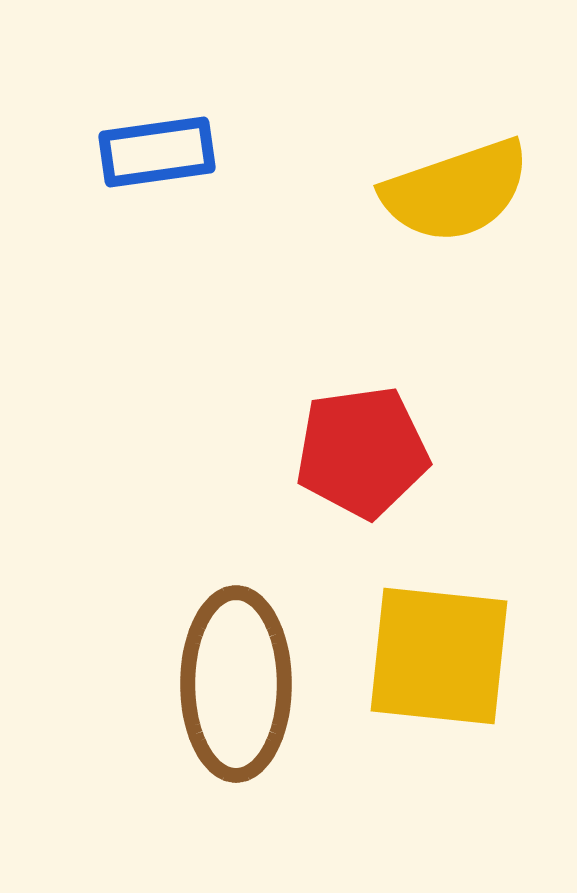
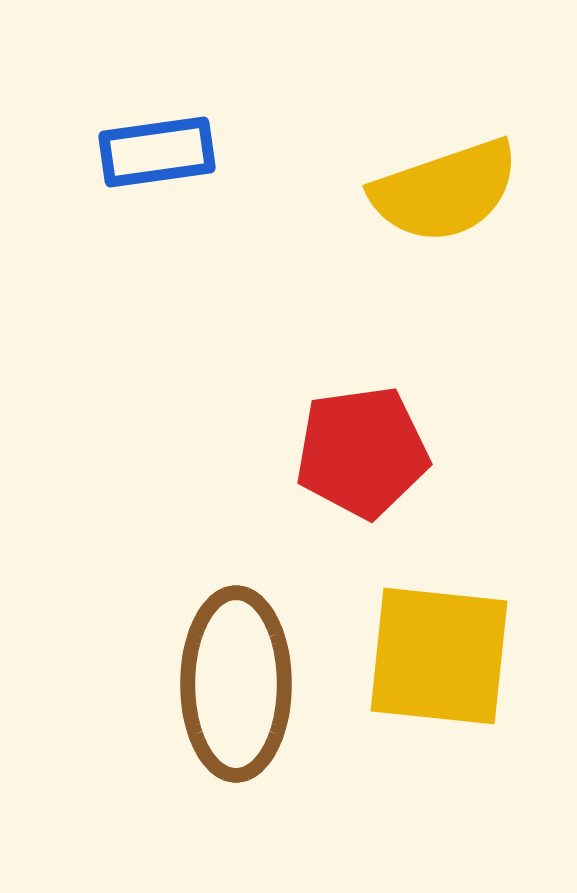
yellow semicircle: moved 11 px left
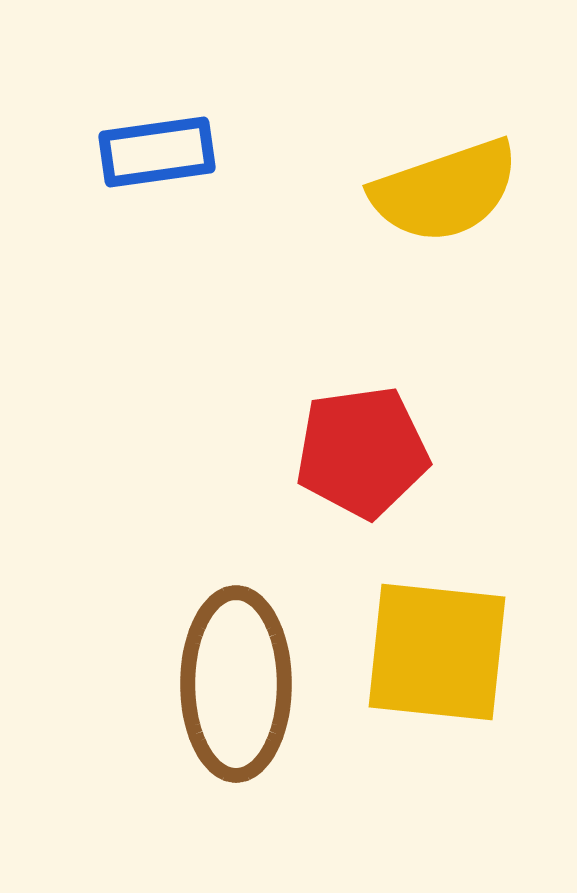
yellow square: moved 2 px left, 4 px up
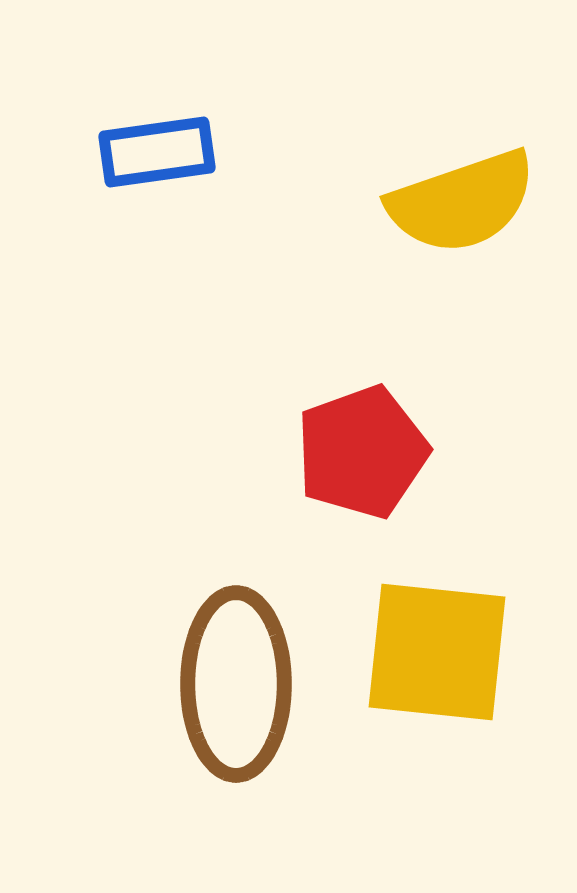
yellow semicircle: moved 17 px right, 11 px down
red pentagon: rotated 12 degrees counterclockwise
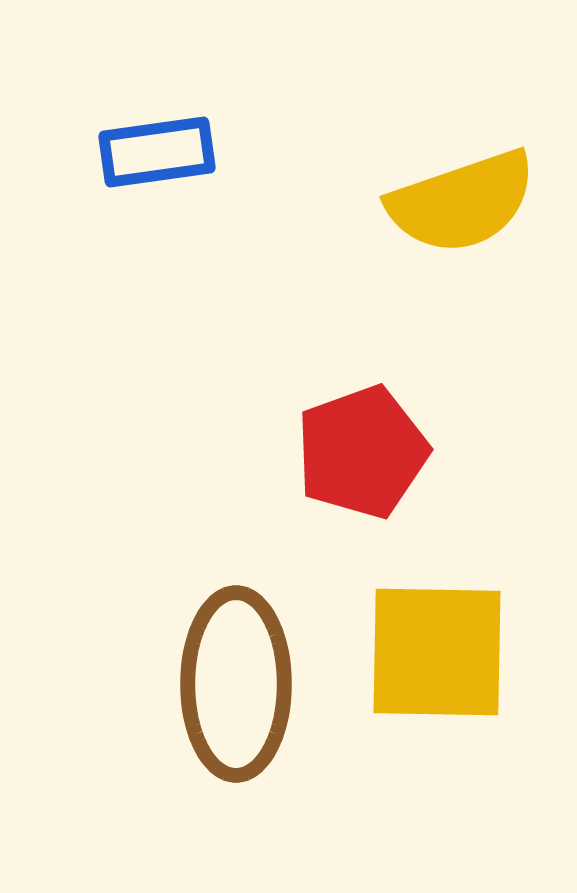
yellow square: rotated 5 degrees counterclockwise
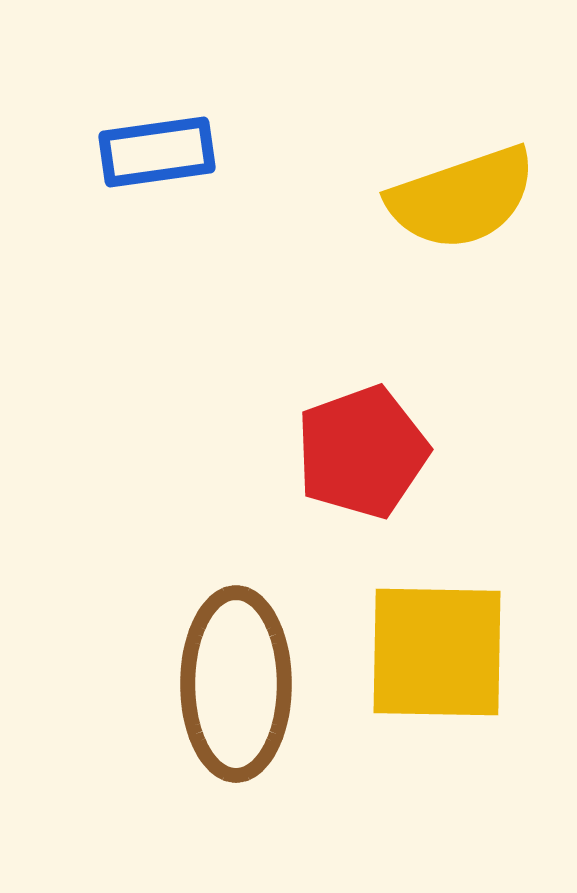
yellow semicircle: moved 4 px up
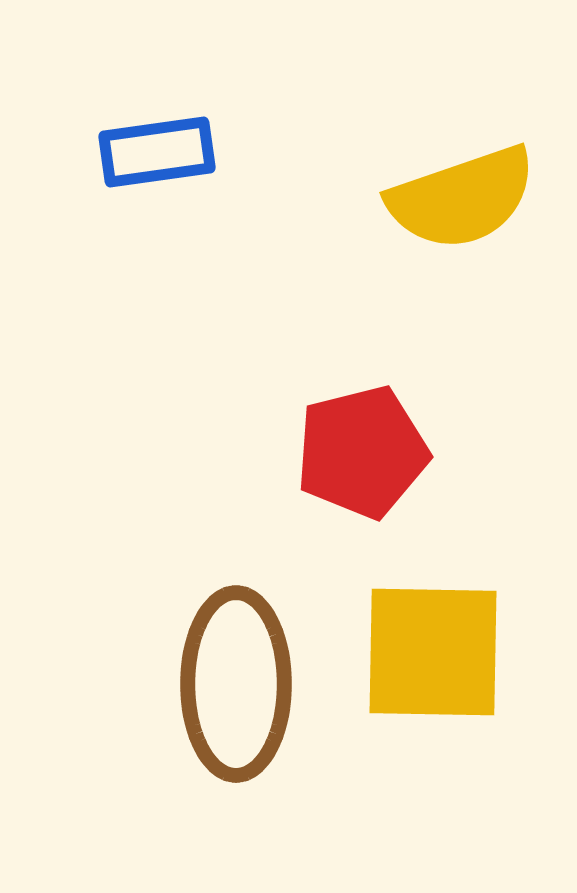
red pentagon: rotated 6 degrees clockwise
yellow square: moved 4 px left
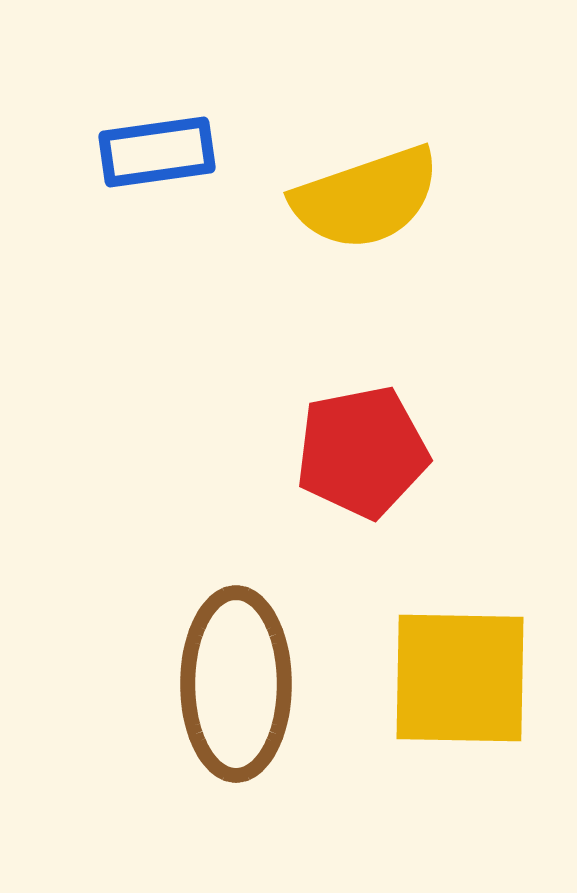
yellow semicircle: moved 96 px left
red pentagon: rotated 3 degrees clockwise
yellow square: moved 27 px right, 26 px down
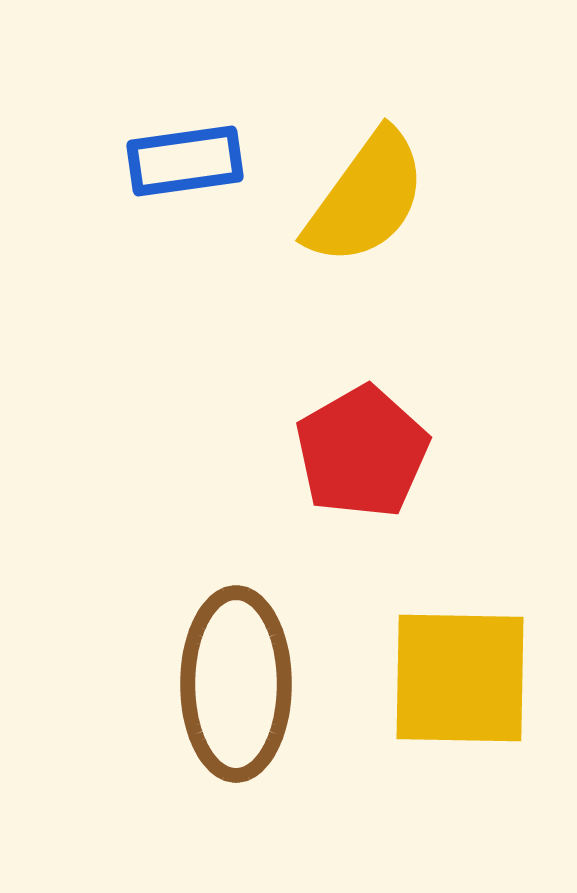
blue rectangle: moved 28 px right, 9 px down
yellow semicircle: rotated 35 degrees counterclockwise
red pentagon: rotated 19 degrees counterclockwise
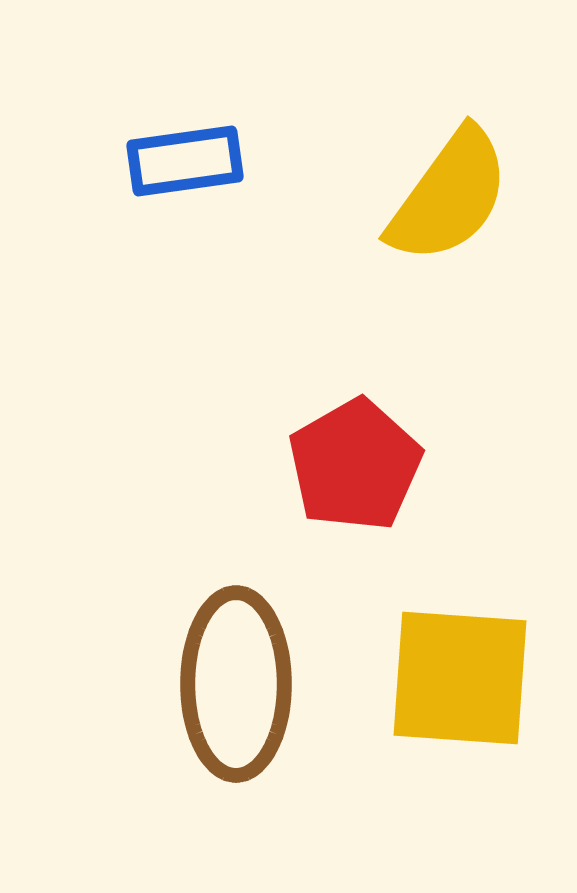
yellow semicircle: moved 83 px right, 2 px up
red pentagon: moved 7 px left, 13 px down
yellow square: rotated 3 degrees clockwise
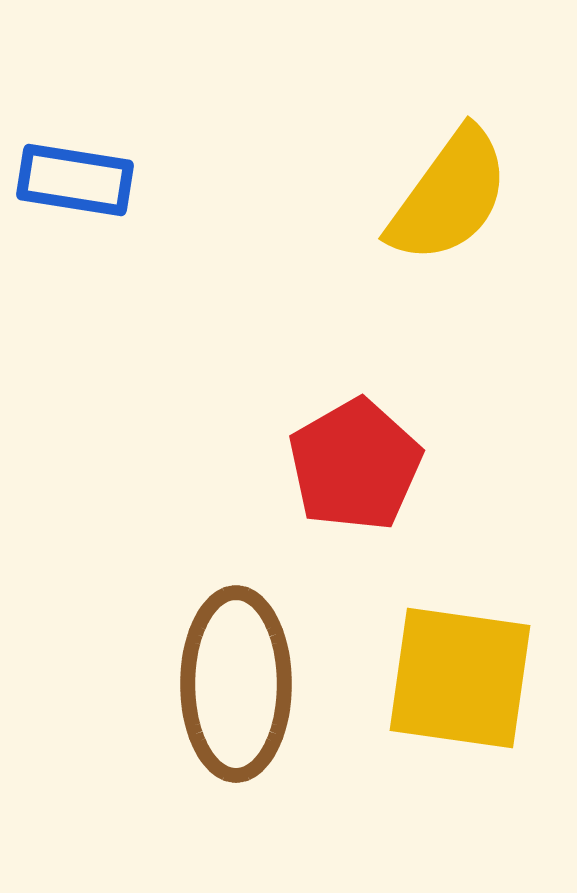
blue rectangle: moved 110 px left, 19 px down; rotated 17 degrees clockwise
yellow square: rotated 4 degrees clockwise
